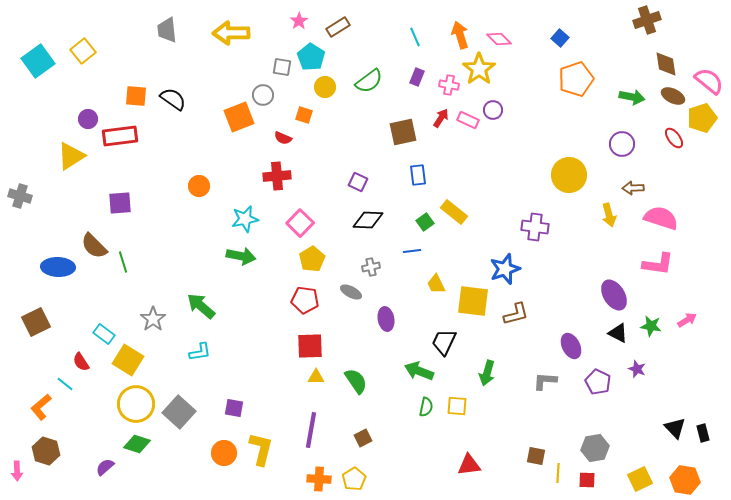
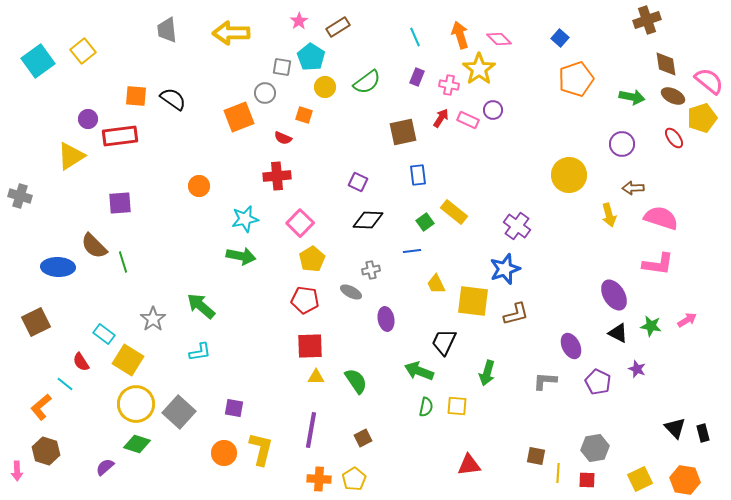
green semicircle at (369, 81): moved 2 px left, 1 px down
gray circle at (263, 95): moved 2 px right, 2 px up
purple cross at (535, 227): moved 18 px left, 1 px up; rotated 28 degrees clockwise
gray cross at (371, 267): moved 3 px down
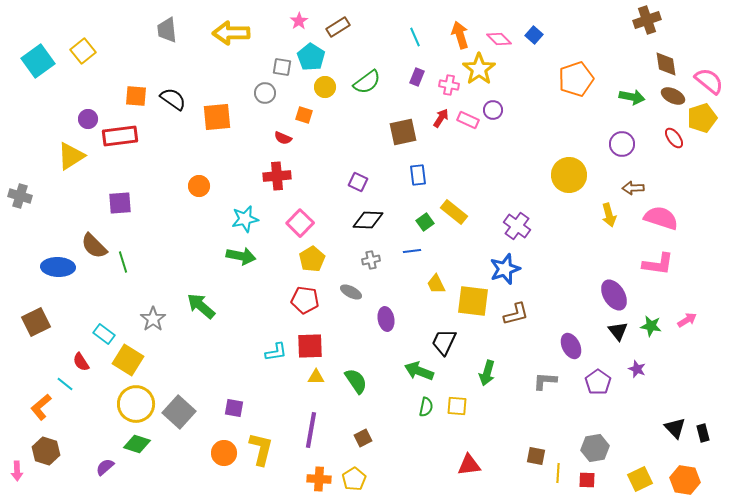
blue square at (560, 38): moved 26 px left, 3 px up
orange square at (239, 117): moved 22 px left; rotated 16 degrees clockwise
gray cross at (371, 270): moved 10 px up
black triangle at (618, 333): moved 2 px up; rotated 25 degrees clockwise
cyan L-shape at (200, 352): moved 76 px right
purple pentagon at (598, 382): rotated 10 degrees clockwise
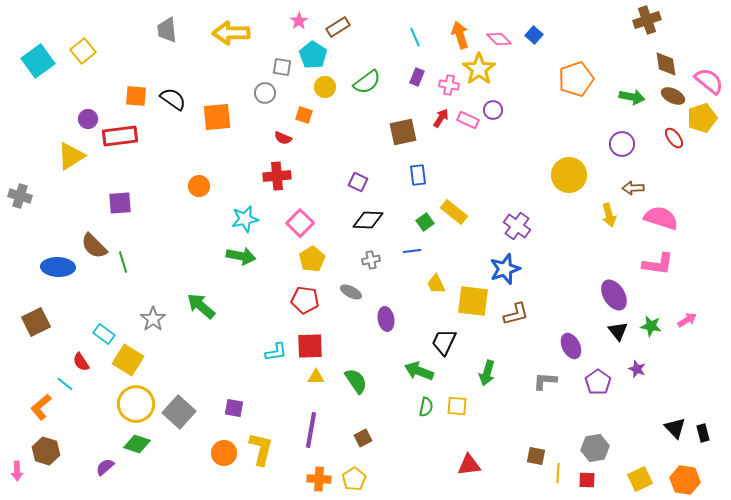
cyan pentagon at (311, 57): moved 2 px right, 2 px up
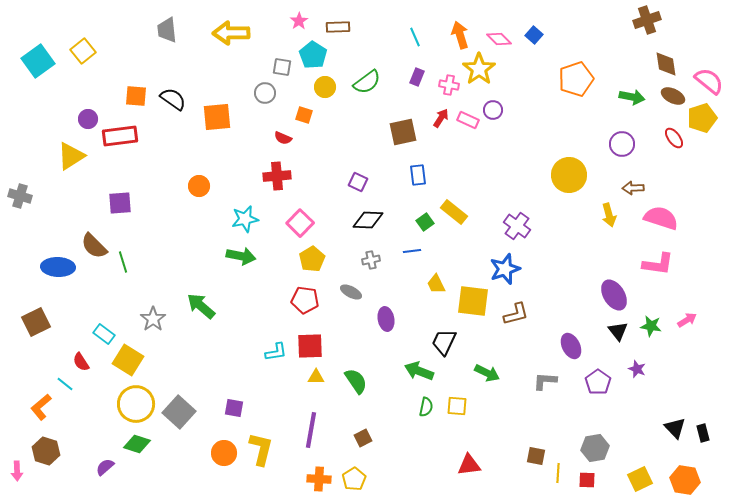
brown rectangle at (338, 27): rotated 30 degrees clockwise
green arrow at (487, 373): rotated 80 degrees counterclockwise
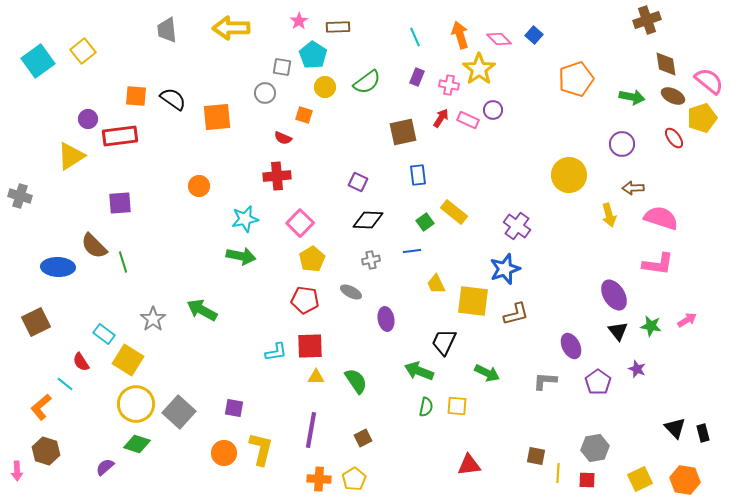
yellow arrow at (231, 33): moved 5 px up
green arrow at (201, 306): moved 1 px right, 4 px down; rotated 12 degrees counterclockwise
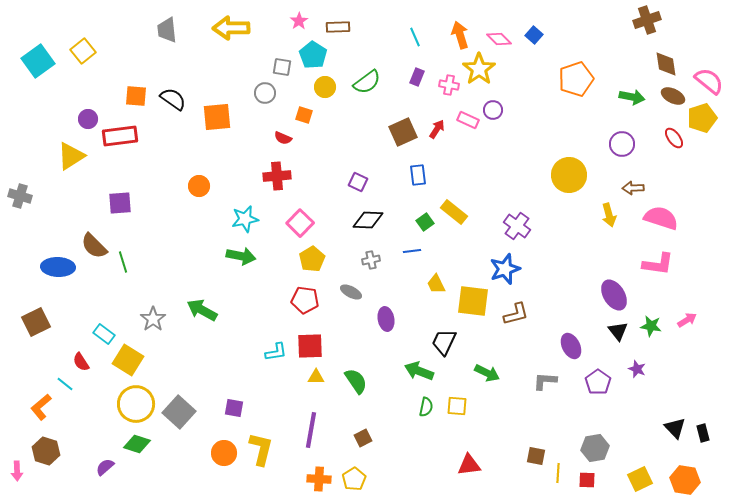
red arrow at (441, 118): moved 4 px left, 11 px down
brown square at (403, 132): rotated 12 degrees counterclockwise
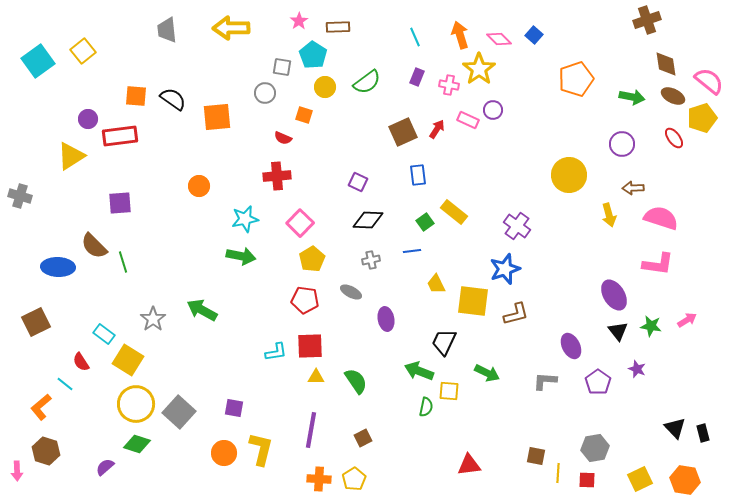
yellow square at (457, 406): moved 8 px left, 15 px up
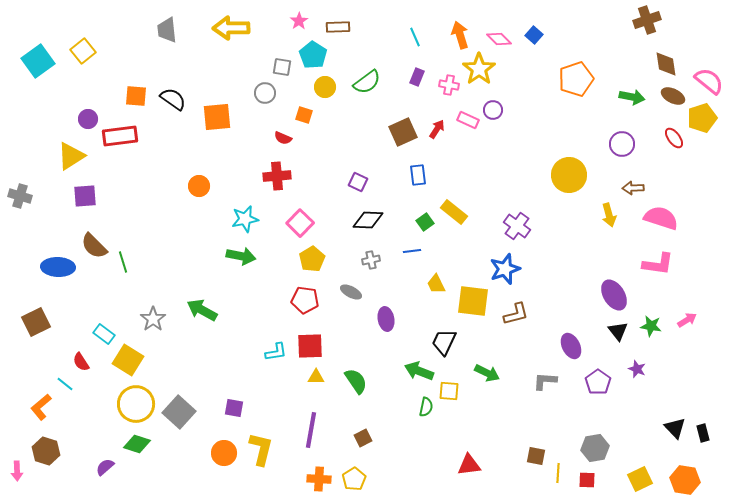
purple square at (120, 203): moved 35 px left, 7 px up
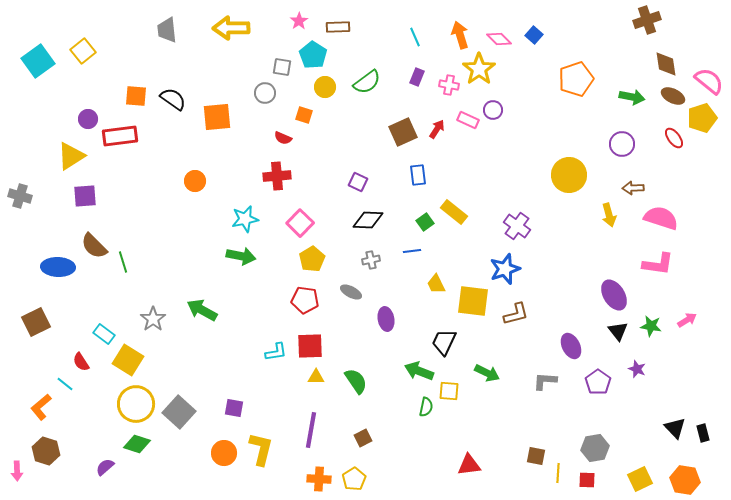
orange circle at (199, 186): moved 4 px left, 5 px up
